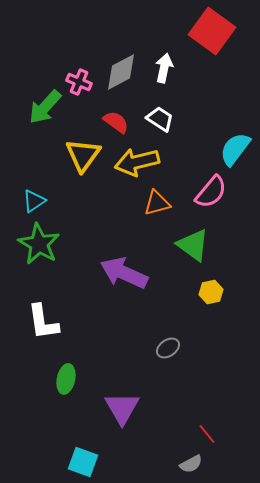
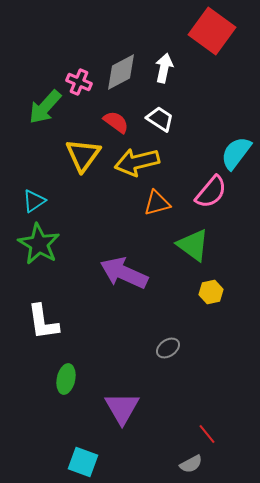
cyan semicircle: moved 1 px right, 4 px down
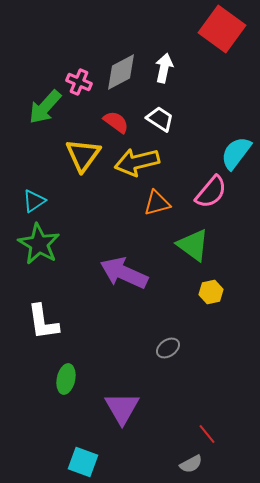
red square: moved 10 px right, 2 px up
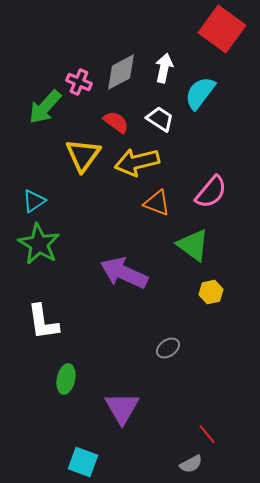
cyan semicircle: moved 36 px left, 60 px up
orange triangle: rotated 36 degrees clockwise
